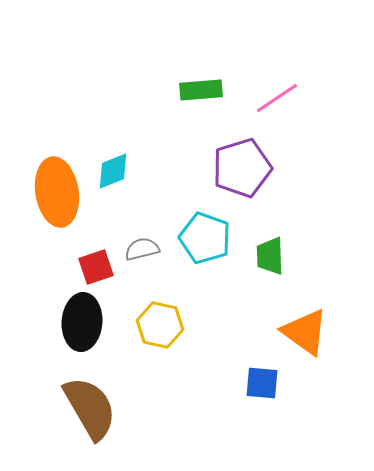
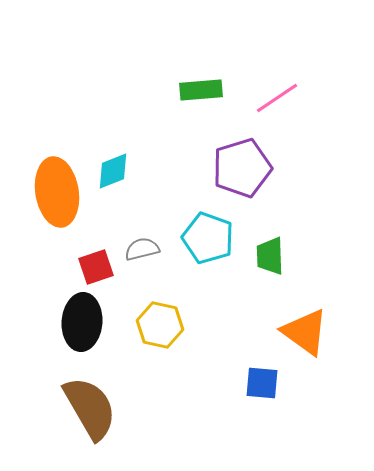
cyan pentagon: moved 3 px right
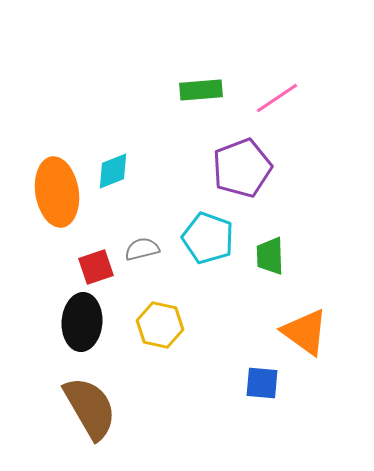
purple pentagon: rotated 4 degrees counterclockwise
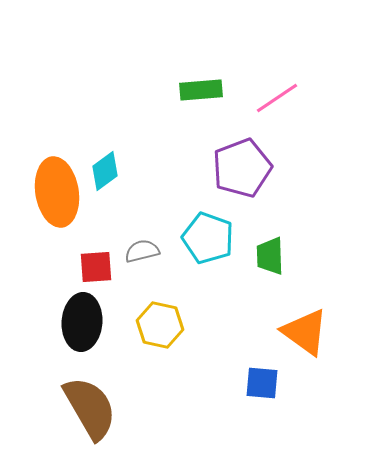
cyan diamond: moved 8 px left; rotated 15 degrees counterclockwise
gray semicircle: moved 2 px down
red square: rotated 15 degrees clockwise
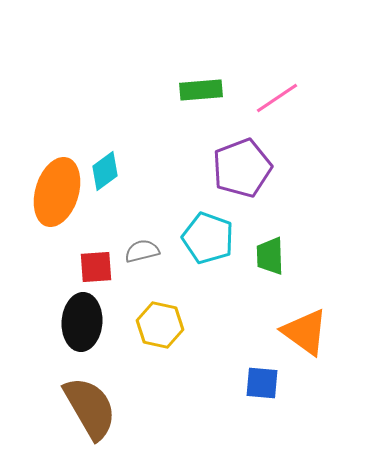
orange ellipse: rotated 26 degrees clockwise
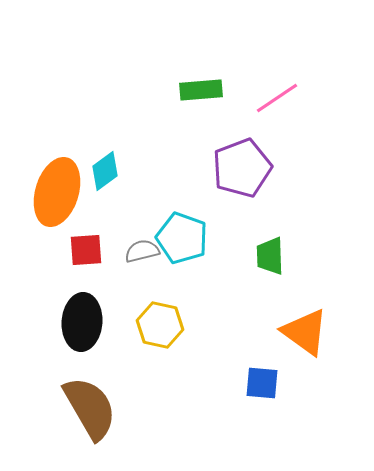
cyan pentagon: moved 26 px left
red square: moved 10 px left, 17 px up
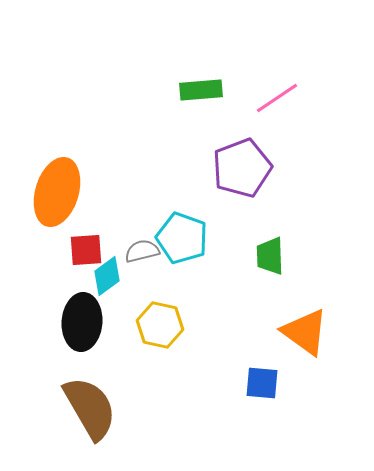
cyan diamond: moved 2 px right, 105 px down
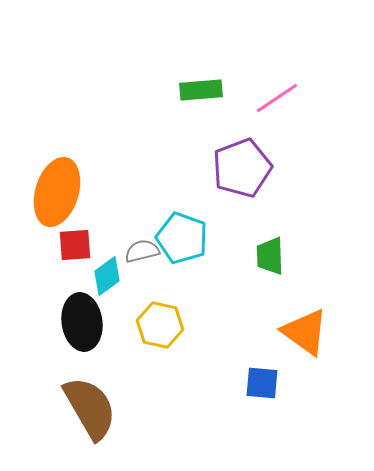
red square: moved 11 px left, 5 px up
black ellipse: rotated 12 degrees counterclockwise
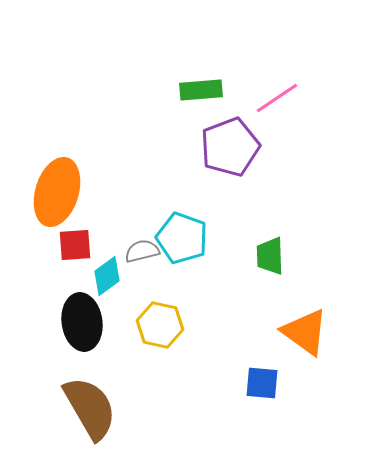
purple pentagon: moved 12 px left, 21 px up
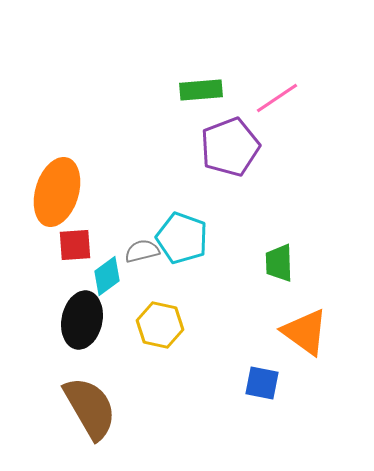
green trapezoid: moved 9 px right, 7 px down
black ellipse: moved 2 px up; rotated 20 degrees clockwise
blue square: rotated 6 degrees clockwise
